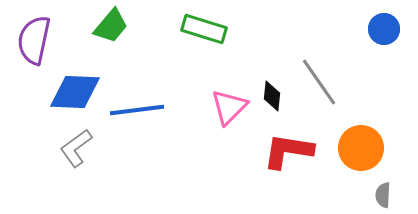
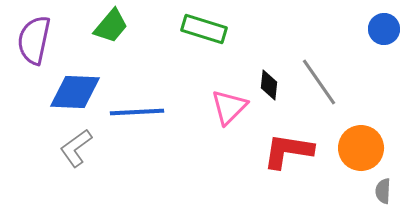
black diamond: moved 3 px left, 11 px up
blue line: moved 2 px down; rotated 4 degrees clockwise
gray semicircle: moved 4 px up
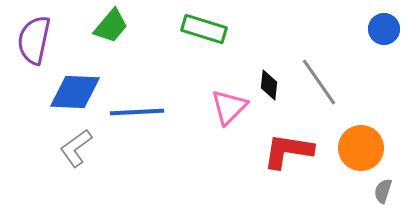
gray semicircle: rotated 15 degrees clockwise
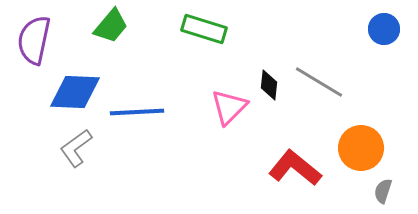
gray line: rotated 24 degrees counterclockwise
red L-shape: moved 7 px right, 17 px down; rotated 30 degrees clockwise
